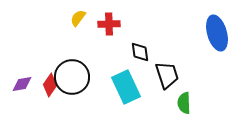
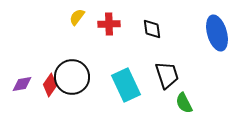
yellow semicircle: moved 1 px left, 1 px up
black diamond: moved 12 px right, 23 px up
cyan rectangle: moved 2 px up
green semicircle: rotated 25 degrees counterclockwise
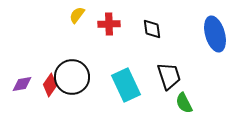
yellow semicircle: moved 2 px up
blue ellipse: moved 2 px left, 1 px down
black trapezoid: moved 2 px right, 1 px down
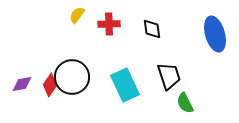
cyan rectangle: moved 1 px left
green semicircle: moved 1 px right
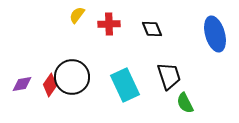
black diamond: rotated 15 degrees counterclockwise
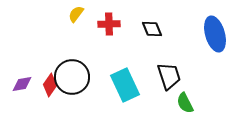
yellow semicircle: moved 1 px left, 1 px up
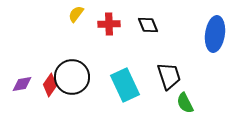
black diamond: moved 4 px left, 4 px up
blue ellipse: rotated 24 degrees clockwise
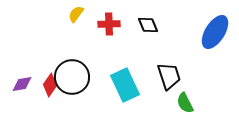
blue ellipse: moved 2 px up; rotated 24 degrees clockwise
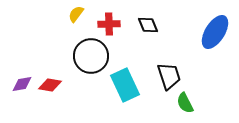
black circle: moved 19 px right, 21 px up
red diamond: rotated 65 degrees clockwise
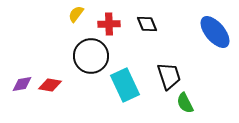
black diamond: moved 1 px left, 1 px up
blue ellipse: rotated 72 degrees counterclockwise
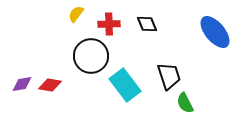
cyan rectangle: rotated 12 degrees counterclockwise
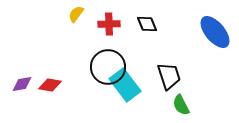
black circle: moved 17 px right, 11 px down
green semicircle: moved 4 px left, 2 px down
